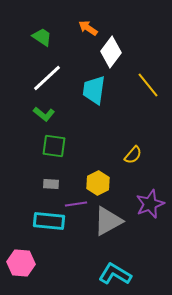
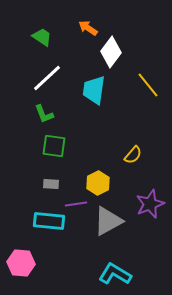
green L-shape: rotated 30 degrees clockwise
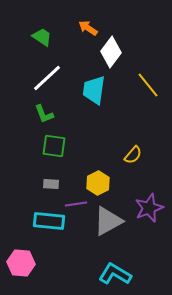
purple star: moved 1 px left, 4 px down
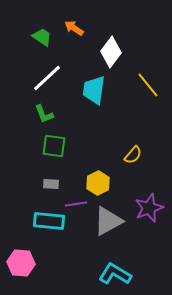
orange arrow: moved 14 px left
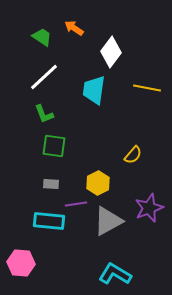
white line: moved 3 px left, 1 px up
yellow line: moved 1 px left, 3 px down; rotated 40 degrees counterclockwise
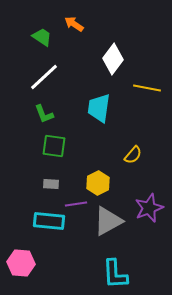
orange arrow: moved 4 px up
white diamond: moved 2 px right, 7 px down
cyan trapezoid: moved 5 px right, 18 px down
cyan L-shape: rotated 124 degrees counterclockwise
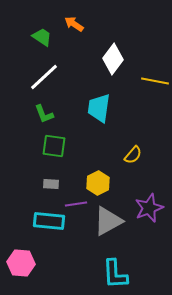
yellow line: moved 8 px right, 7 px up
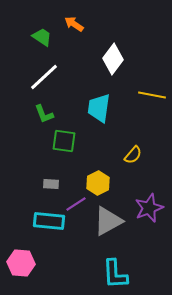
yellow line: moved 3 px left, 14 px down
green square: moved 10 px right, 5 px up
purple line: rotated 25 degrees counterclockwise
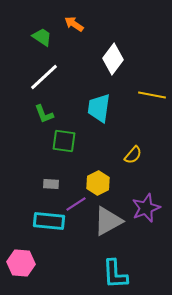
purple star: moved 3 px left
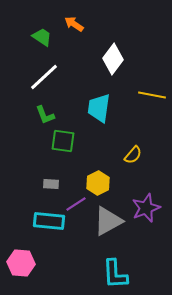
green L-shape: moved 1 px right, 1 px down
green square: moved 1 px left
